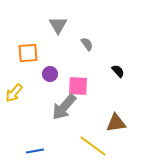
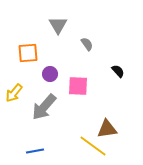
gray arrow: moved 20 px left
brown triangle: moved 9 px left, 6 px down
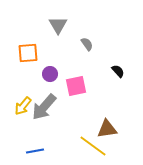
pink square: moved 2 px left; rotated 15 degrees counterclockwise
yellow arrow: moved 9 px right, 13 px down
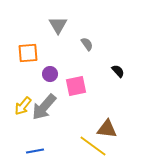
brown triangle: rotated 15 degrees clockwise
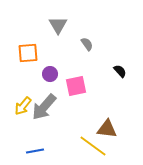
black semicircle: moved 2 px right
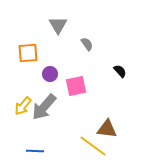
blue line: rotated 12 degrees clockwise
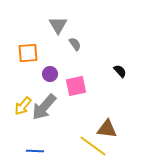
gray semicircle: moved 12 px left
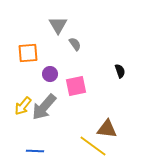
black semicircle: rotated 24 degrees clockwise
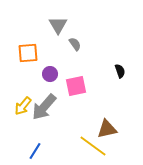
brown triangle: rotated 20 degrees counterclockwise
blue line: rotated 60 degrees counterclockwise
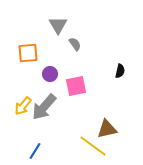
black semicircle: rotated 32 degrees clockwise
